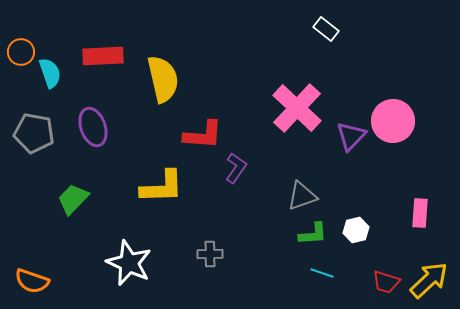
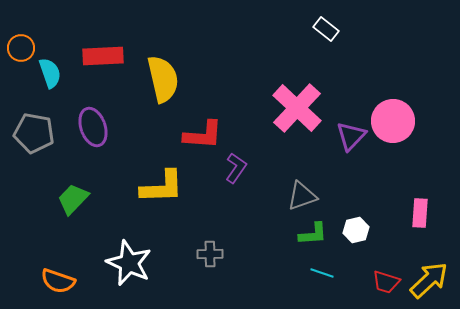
orange circle: moved 4 px up
orange semicircle: moved 26 px right
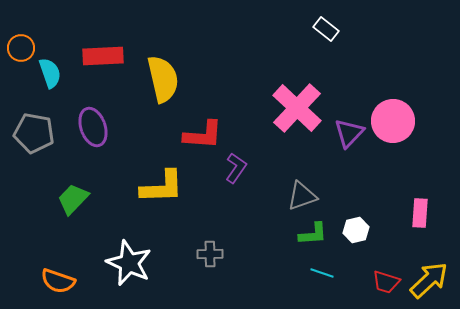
purple triangle: moved 2 px left, 3 px up
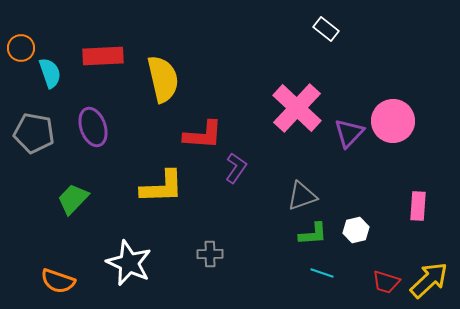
pink rectangle: moved 2 px left, 7 px up
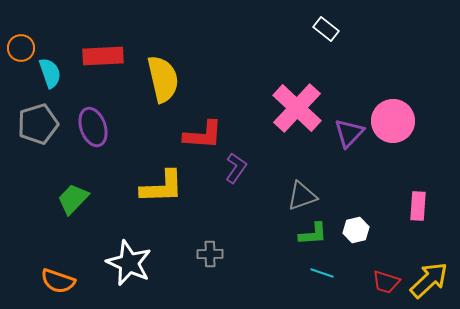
gray pentagon: moved 4 px right, 9 px up; rotated 27 degrees counterclockwise
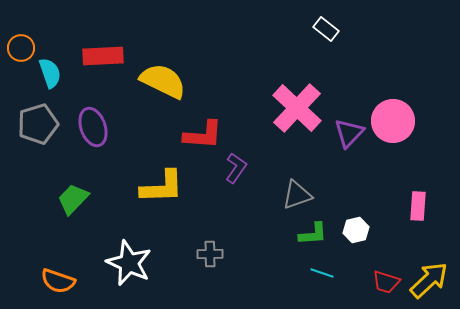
yellow semicircle: moved 2 px down; rotated 51 degrees counterclockwise
gray triangle: moved 5 px left, 1 px up
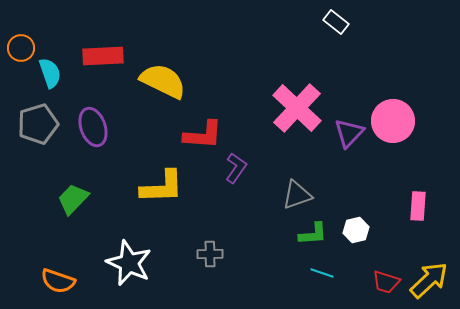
white rectangle: moved 10 px right, 7 px up
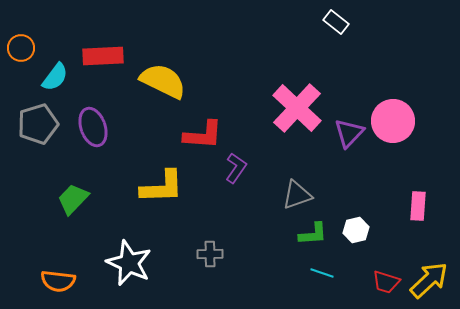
cyan semicircle: moved 5 px right, 4 px down; rotated 56 degrees clockwise
orange semicircle: rotated 12 degrees counterclockwise
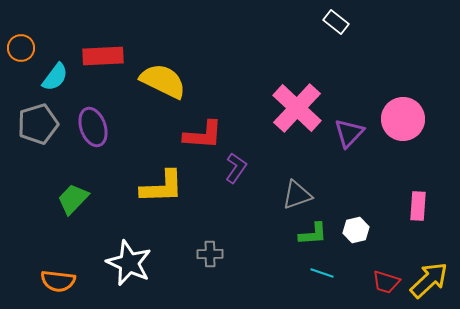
pink circle: moved 10 px right, 2 px up
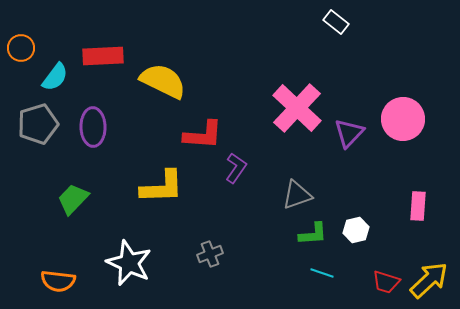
purple ellipse: rotated 18 degrees clockwise
gray cross: rotated 20 degrees counterclockwise
